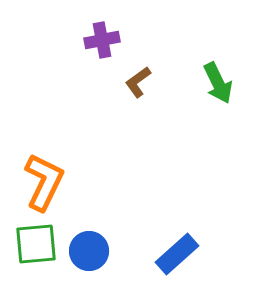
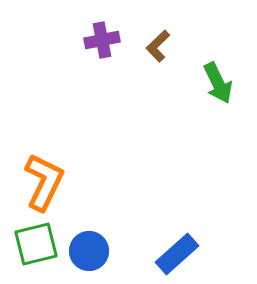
brown L-shape: moved 20 px right, 36 px up; rotated 8 degrees counterclockwise
green square: rotated 9 degrees counterclockwise
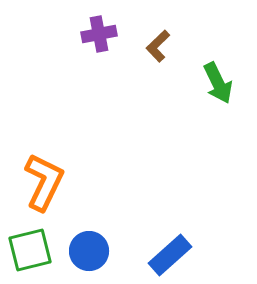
purple cross: moved 3 px left, 6 px up
green square: moved 6 px left, 6 px down
blue rectangle: moved 7 px left, 1 px down
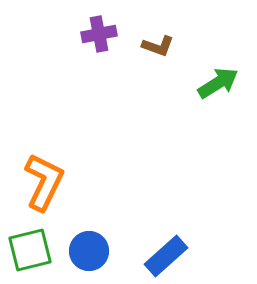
brown L-shape: rotated 116 degrees counterclockwise
green arrow: rotated 96 degrees counterclockwise
blue rectangle: moved 4 px left, 1 px down
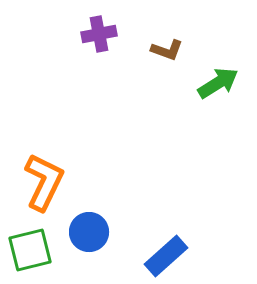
brown L-shape: moved 9 px right, 4 px down
blue circle: moved 19 px up
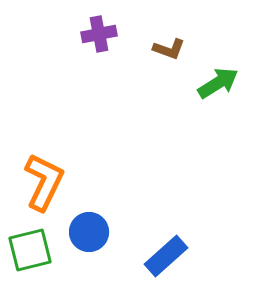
brown L-shape: moved 2 px right, 1 px up
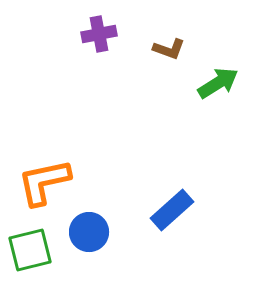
orange L-shape: rotated 128 degrees counterclockwise
blue rectangle: moved 6 px right, 46 px up
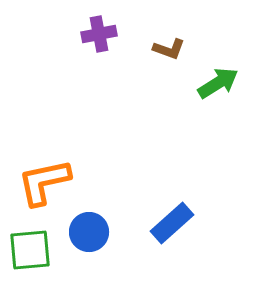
blue rectangle: moved 13 px down
green square: rotated 9 degrees clockwise
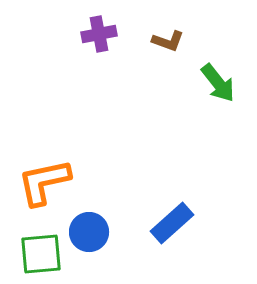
brown L-shape: moved 1 px left, 8 px up
green arrow: rotated 84 degrees clockwise
green square: moved 11 px right, 4 px down
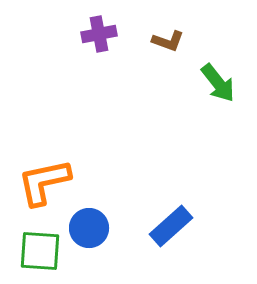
blue rectangle: moved 1 px left, 3 px down
blue circle: moved 4 px up
green square: moved 1 px left, 3 px up; rotated 9 degrees clockwise
